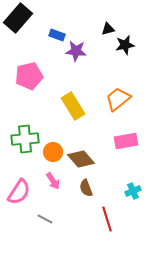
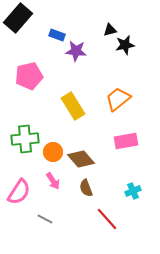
black triangle: moved 2 px right, 1 px down
red line: rotated 25 degrees counterclockwise
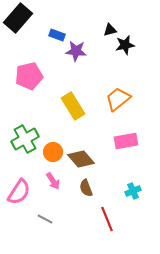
green cross: rotated 24 degrees counterclockwise
red line: rotated 20 degrees clockwise
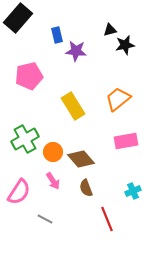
blue rectangle: rotated 56 degrees clockwise
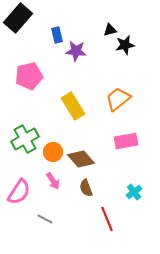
cyan cross: moved 1 px right, 1 px down; rotated 14 degrees counterclockwise
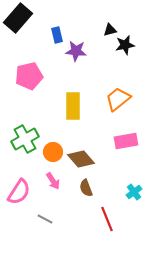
yellow rectangle: rotated 32 degrees clockwise
